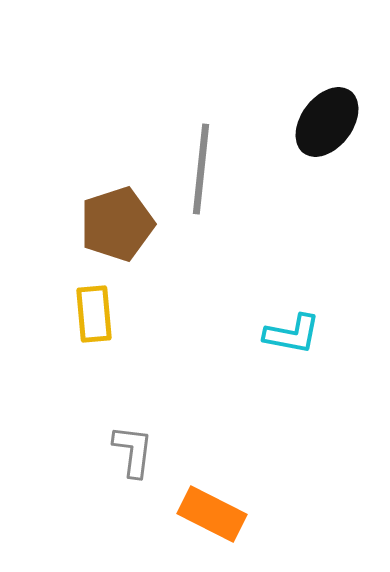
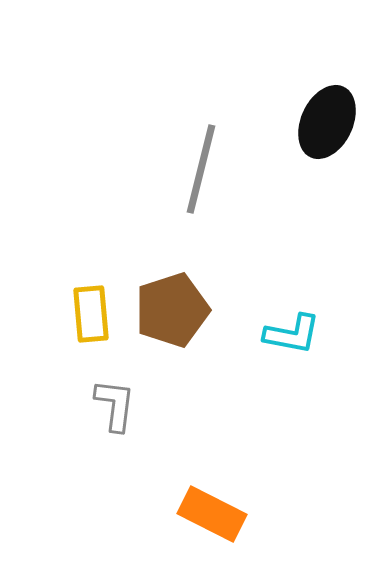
black ellipse: rotated 12 degrees counterclockwise
gray line: rotated 8 degrees clockwise
brown pentagon: moved 55 px right, 86 px down
yellow rectangle: moved 3 px left
gray L-shape: moved 18 px left, 46 px up
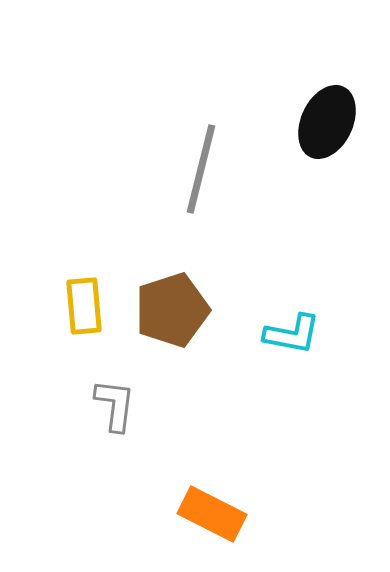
yellow rectangle: moved 7 px left, 8 px up
